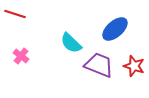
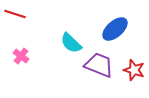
red star: moved 4 px down
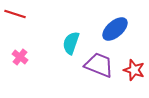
cyan semicircle: rotated 65 degrees clockwise
pink cross: moved 1 px left, 1 px down
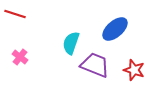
purple trapezoid: moved 4 px left
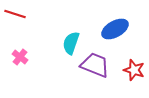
blue ellipse: rotated 12 degrees clockwise
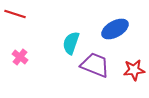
red star: rotated 25 degrees counterclockwise
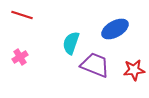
red line: moved 7 px right, 1 px down
pink cross: rotated 21 degrees clockwise
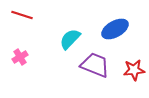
cyan semicircle: moved 1 px left, 4 px up; rotated 25 degrees clockwise
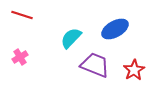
cyan semicircle: moved 1 px right, 1 px up
red star: rotated 25 degrees counterclockwise
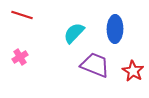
blue ellipse: rotated 60 degrees counterclockwise
cyan semicircle: moved 3 px right, 5 px up
red star: moved 1 px left, 1 px down; rotated 10 degrees counterclockwise
